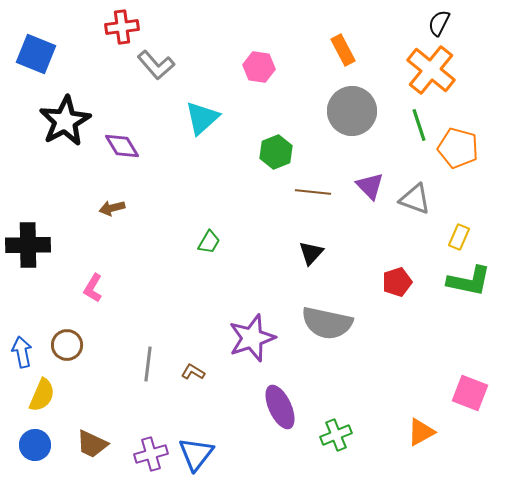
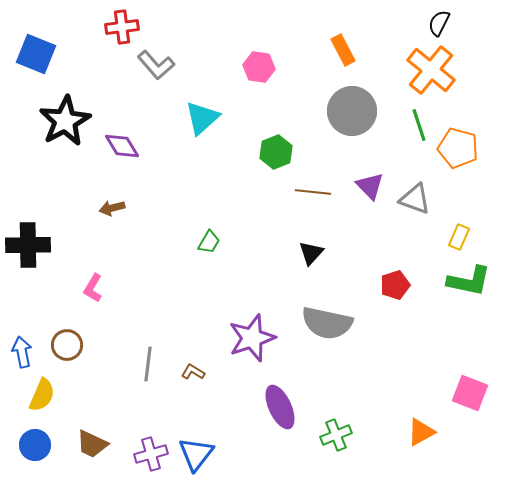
red pentagon: moved 2 px left, 3 px down
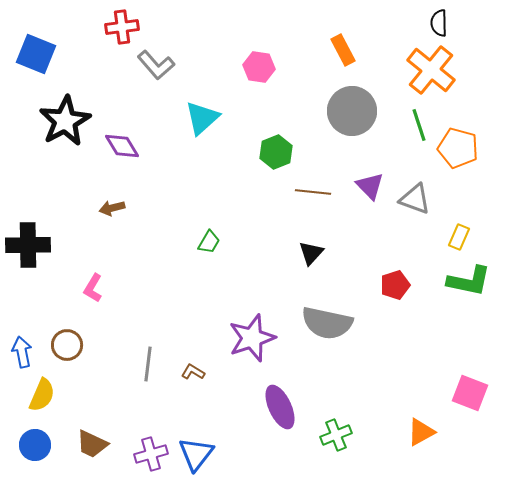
black semicircle: rotated 28 degrees counterclockwise
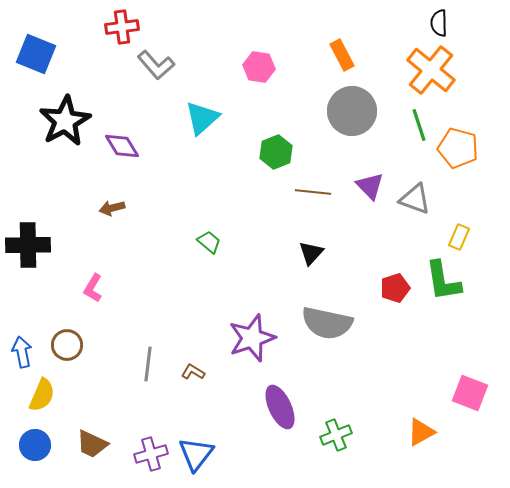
orange rectangle: moved 1 px left, 5 px down
green trapezoid: rotated 80 degrees counterclockwise
green L-shape: moved 26 px left; rotated 69 degrees clockwise
red pentagon: moved 3 px down
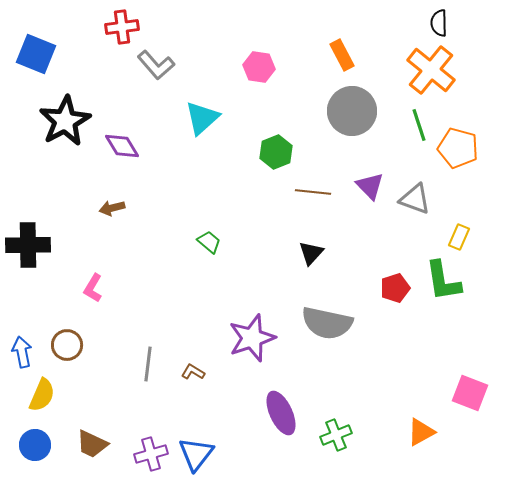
purple ellipse: moved 1 px right, 6 px down
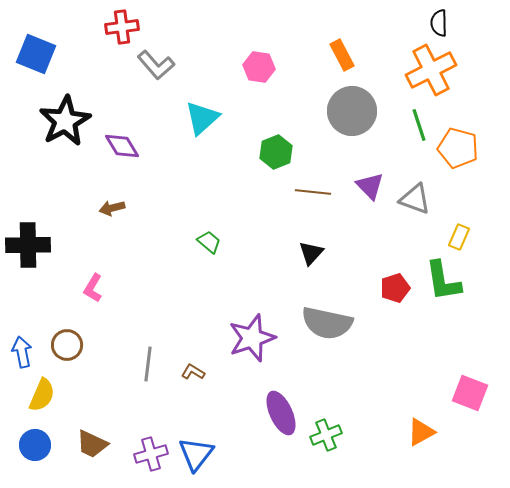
orange cross: rotated 24 degrees clockwise
green cross: moved 10 px left
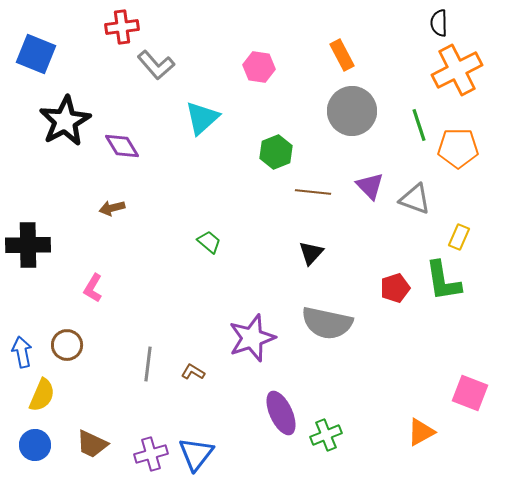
orange cross: moved 26 px right
orange pentagon: rotated 15 degrees counterclockwise
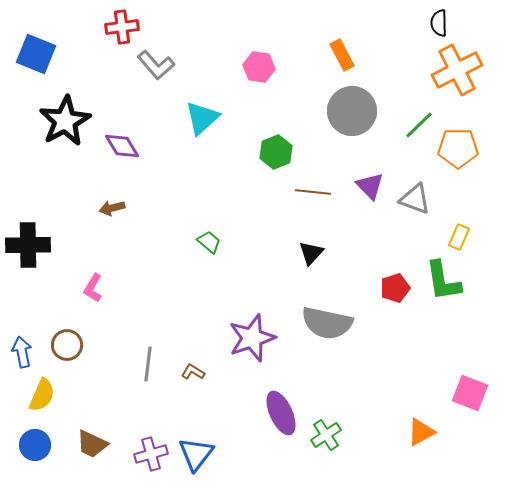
green line: rotated 64 degrees clockwise
green cross: rotated 12 degrees counterclockwise
